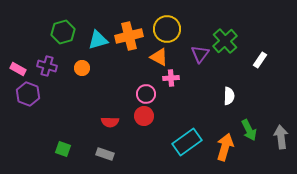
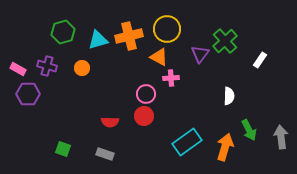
purple hexagon: rotated 20 degrees counterclockwise
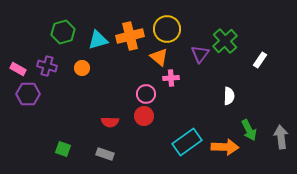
orange cross: moved 1 px right
orange triangle: rotated 12 degrees clockwise
orange arrow: rotated 76 degrees clockwise
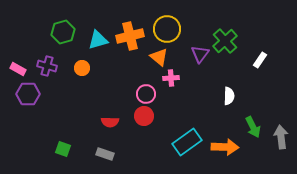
green arrow: moved 4 px right, 3 px up
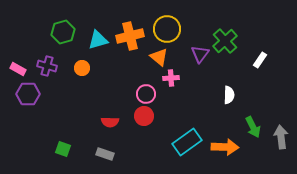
white semicircle: moved 1 px up
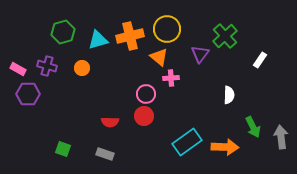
green cross: moved 5 px up
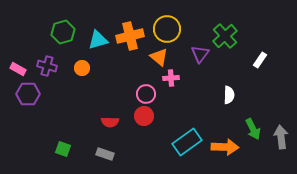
green arrow: moved 2 px down
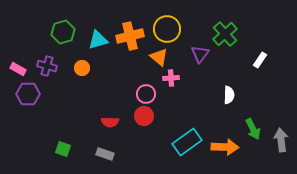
green cross: moved 2 px up
gray arrow: moved 3 px down
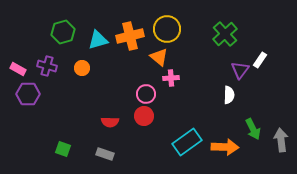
purple triangle: moved 40 px right, 16 px down
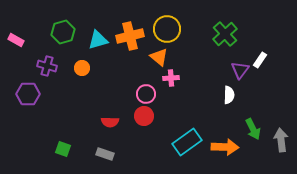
pink rectangle: moved 2 px left, 29 px up
